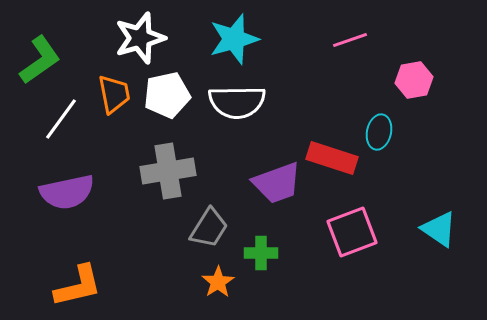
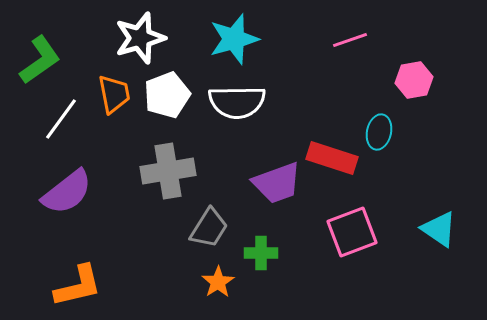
white pentagon: rotated 9 degrees counterclockwise
purple semicircle: rotated 26 degrees counterclockwise
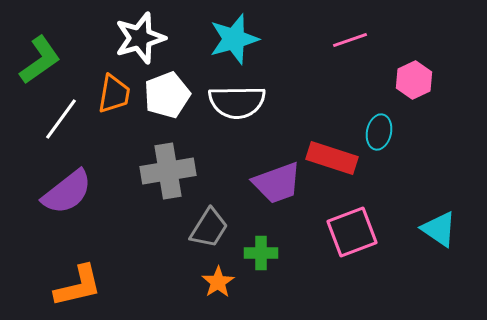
pink hexagon: rotated 15 degrees counterclockwise
orange trapezoid: rotated 21 degrees clockwise
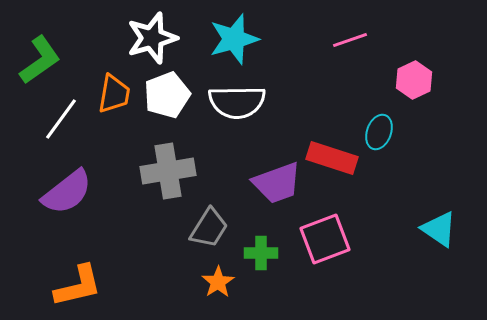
white star: moved 12 px right
cyan ellipse: rotated 8 degrees clockwise
pink square: moved 27 px left, 7 px down
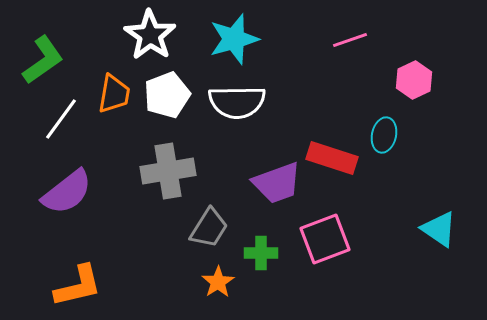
white star: moved 2 px left, 3 px up; rotated 21 degrees counterclockwise
green L-shape: moved 3 px right
cyan ellipse: moved 5 px right, 3 px down; rotated 8 degrees counterclockwise
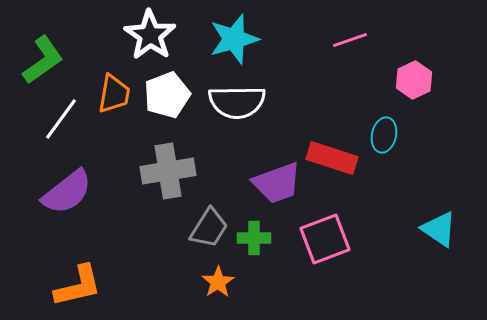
green cross: moved 7 px left, 15 px up
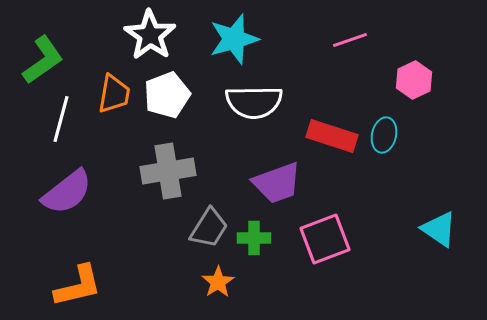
white semicircle: moved 17 px right
white line: rotated 21 degrees counterclockwise
red rectangle: moved 22 px up
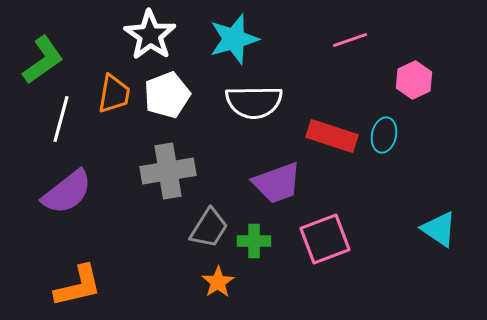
green cross: moved 3 px down
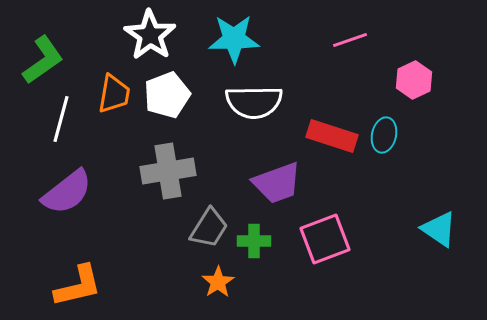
cyan star: rotated 15 degrees clockwise
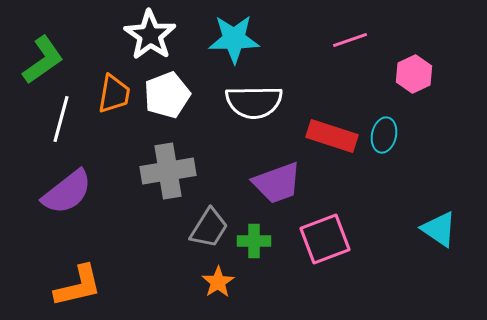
pink hexagon: moved 6 px up
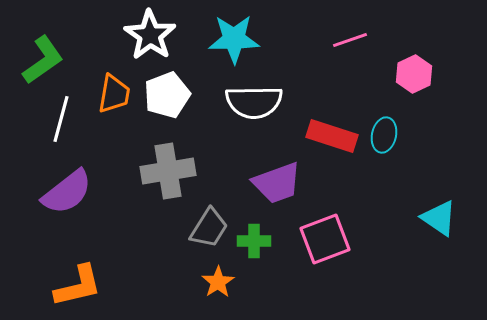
cyan triangle: moved 11 px up
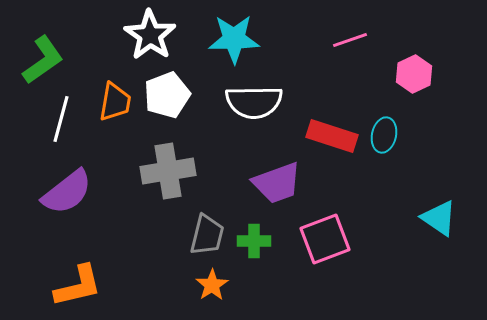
orange trapezoid: moved 1 px right, 8 px down
gray trapezoid: moved 2 px left, 7 px down; rotated 18 degrees counterclockwise
orange star: moved 6 px left, 3 px down
